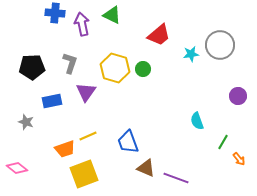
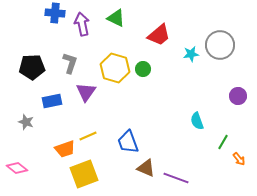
green triangle: moved 4 px right, 3 px down
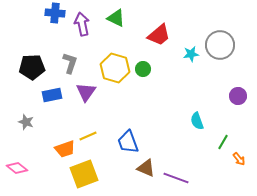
blue rectangle: moved 6 px up
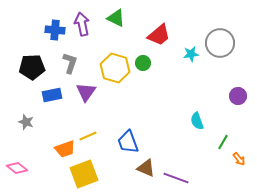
blue cross: moved 17 px down
gray circle: moved 2 px up
green circle: moved 6 px up
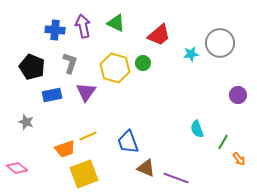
green triangle: moved 5 px down
purple arrow: moved 1 px right, 2 px down
black pentagon: rotated 25 degrees clockwise
purple circle: moved 1 px up
cyan semicircle: moved 8 px down
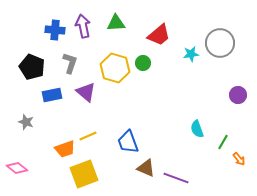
green triangle: rotated 30 degrees counterclockwise
purple triangle: rotated 25 degrees counterclockwise
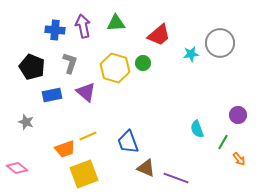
purple circle: moved 20 px down
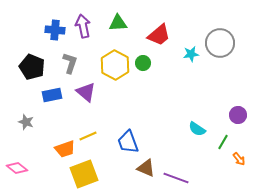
green triangle: moved 2 px right
yellow hexagon: moved 3 px up; rotated 12 degrees clockwise
cyan semicircle: rotated 36 degrees counterclockwise
